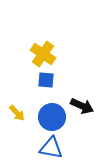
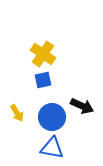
blue square: moved 3 px left; rotated 18 degrees counterclockwise
yellow arrow: rotated 12 degrees clockwise
blue triangle: moved 1 px right
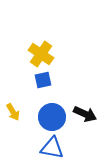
yellow cross: moved 2 px left
black arrow: moved 3 px right, 8 px down
yellow arrow: moved 4 px left, 1 px up
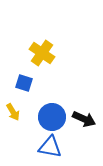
yellow cross: moved 1 px right, 1 px up
blue square: moved 19 px left, 3 px down; rotated 30 degrees clockwise
black arrow: moved 1 px left, 5 px down
blue triangle: moved 2 px left, 1 px up
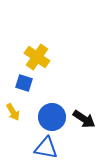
yellow cross: moved 5 px left, 4 px down
black arrow: rotated 10 degrees clockwise
blue triangle: moved 4 px left, 1 px down
